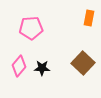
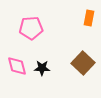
pink diamond: moved 2 px left; rotated 55 degrees counterclockwise
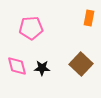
brown square: moved 2 px left, 1 px down
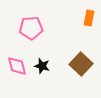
black star: moved 2 px up; rotated 14 degrees clockwise
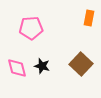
pink diamond: moved 2 px down
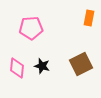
brown square: rotated 20 degrees clockwise
pink diamond: rotated 20 degrees clockwise
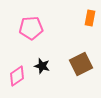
orange rectangle: moved 1 px right
pink diamond: moved 8 px down; rotated 50 degrees clockwise
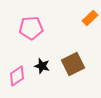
orange rectangle: rotated 35 degrees clockwise
brown square: moved 8 px left
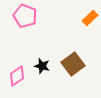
pink pentagon: moved 6 px left, 12 px up; rotated 25 degrees clockwise
brown square: rotated 10 degrees counterclockwise
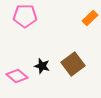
pink pentagon: rotated 20 degrees counterclockwise
pink diamond: rotated 75 degrees clockwise
